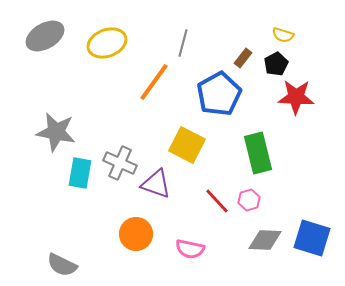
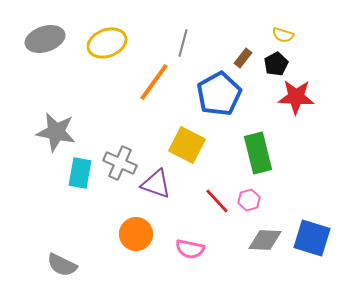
gray ellipse: moved 3 px down; rotated 12 degrees clockwise
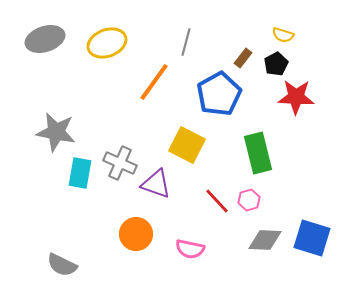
gray line: moved 3 px right, 1 px up
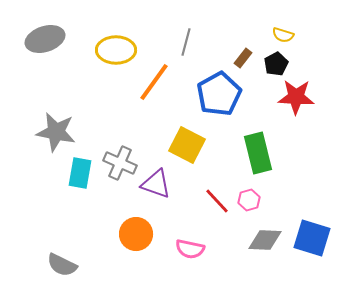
yellow ellipse: moved 9 px right, 7 px down; rotated 21 degrees clockwise
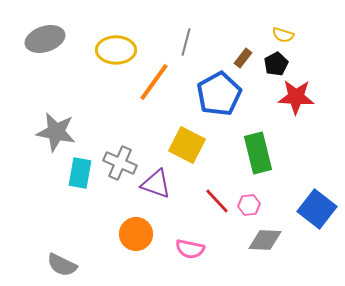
pink hexagon: moved 5 px down; rotated 10 degrees clockwise
blue square: moved 5 px right, 29 px up; rotated 21 degrees clockwise
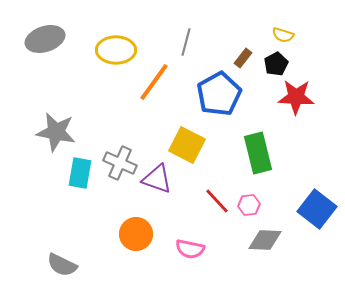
purple triangle: moved 1 px right, 5 px up
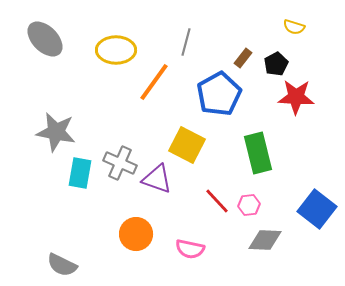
yellow semicircle: moved 11 px right, 8 px up
gray ellipse: rotated 63 degrees clockwise
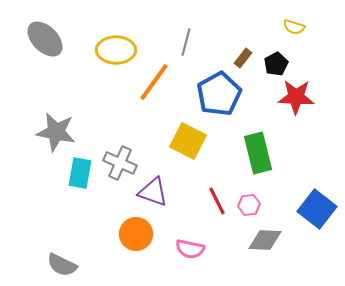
yellow square: moved 1 px right, 4 px up
purple triangle: moved 4 px left, 13 px down
red line: rotated 16 degrees clockwise
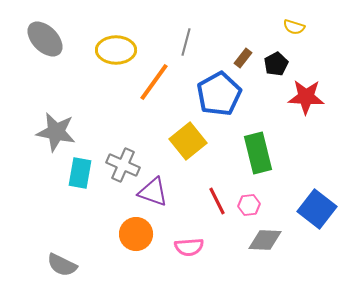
red star: moved 10 px right
yellow square: rotated 24 degrees clockwise
gray cross: moved 3 px right, 2 px down
pink semicircle: moved 1 px left, 2 px up; rotated 16 degrees counterclockwise
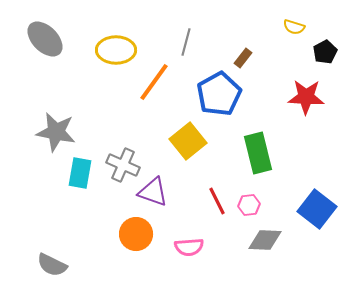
black pentagon: moved 49 px right, 12 px up
gray semicircle: moved 10 px left
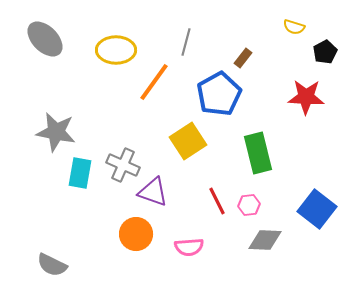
yellow square: rotated 6 degrees clockwise
